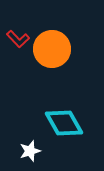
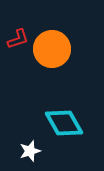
red L-shape: rotated 65 degrees counterclockwise
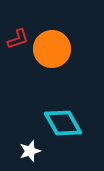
cyan diamond: moved 1 px left
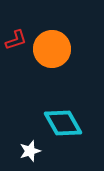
red L-shape: moved 2 px left, 1 px down
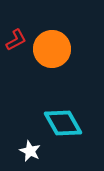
red L-shape: rotated 10 degrees counterclockwise
white star: rotated 30 degrees counterclockwise
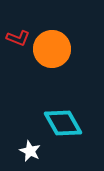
red L-shape: moved 2 px right, 2 px up; rotated 50 degrees clockwise
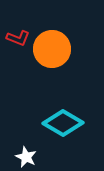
cyan diamond: rotated 30 degrees counterclockwise
white star: moved 4 px left, 6 px down
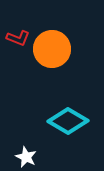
cyan diamond: moved 5 px right, 2 px up
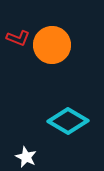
orange circle: moved 4 px up
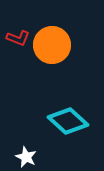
cyan diamond: rotated 12 degrees clockwise
